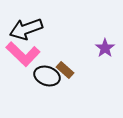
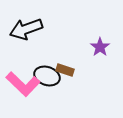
purple star: moved 5 px left, 1 px up
pink L-shape: moved 30 px down
brown rectangle: rotated 24 degrees counterclockwise
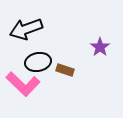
black ellipse: moved 9 px left, 14 px up; rotated 30 degrees counterclockwise
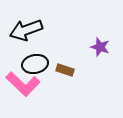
black arrow: moved 1 px down
purple star: rotated 18 degrees counterclockwise
black ellipse: moved 3 px left, 2 px down
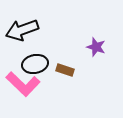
black arrow: moved 4 px left
purple star: moved 4 px left
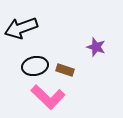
black arrow: moved 1 px left, 2 px up
black ellipse: moved 2 px down
pink L-shape: moved 25 px right, 13 px down
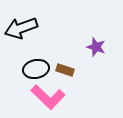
black ellipse: moved 1 px right, 3 px down
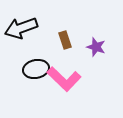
brown rectangle: moved 30 px up; rotated 54 degrees clockwise
pink L-shape: moved 16 px right, 18 px up
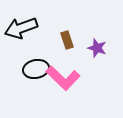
brown rectangle: moved 2 px right
purple star: moved 1 px right, 1 px down
pink L-shape: moved 1 px left, 1 px up
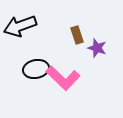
black arrow: moved 1 px left, 2 px up
brown rectangle: moved 10 px right, 5 px up
